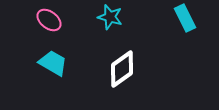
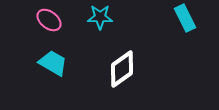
cyan star: moved 10 px left; rotated 15 degrees counterclockwise
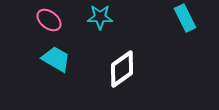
cyan trapezoid: moved 3 px right, 4 px up
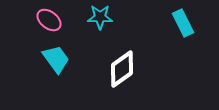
cyan rectangle: moved 2 px left, 5 px down
cyan trapezoid: rotated 24 degrees clockwise
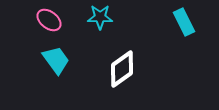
cyan rectangle: moved 1 px right, 1 px up
cyan trapezoid: moved 1 px down
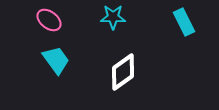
cyan star: moved 13 px right
white diamond: moved 1 px right, 3 px down
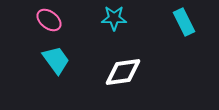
cyan star: moved 1 px right, 1 px down
white diamond: rotated 27 degrees clockwise
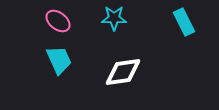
pink ellipse: moved 9 px right, 1 px down
cyan trapezoid: moved 3 px right; rotated 12 degrees clockwise
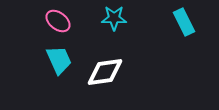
white diamond: moved 18 px left
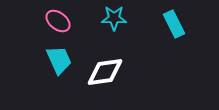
cyan rectangle: moved 10 px left, 2 px down
